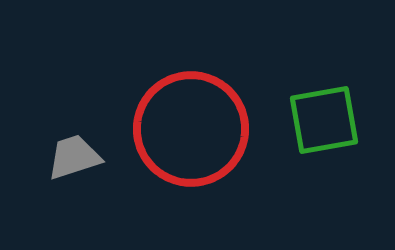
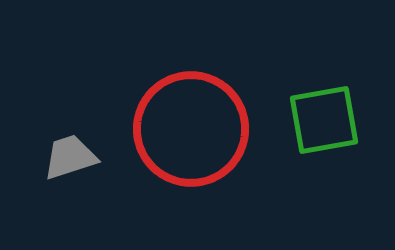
gray trapezoid: moved 4 px left
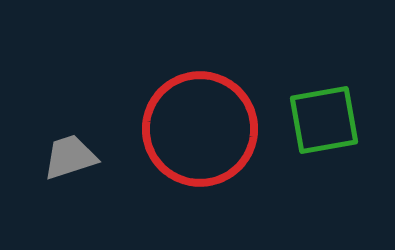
red circle: moved 9 px right
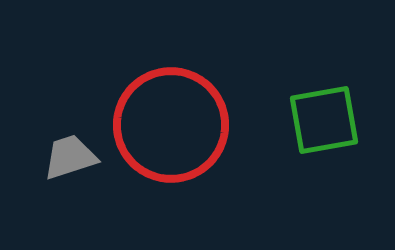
red circle: moved 29 px left, 4 px up
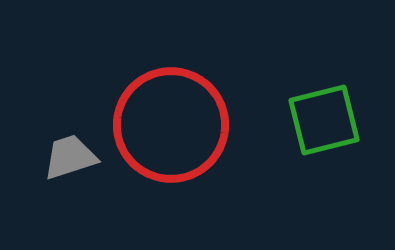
green square: rotated 4 degrees counterclockwise
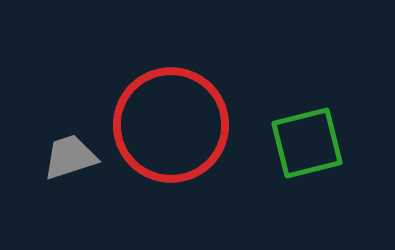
green square: moved 17 px left, 23 px down
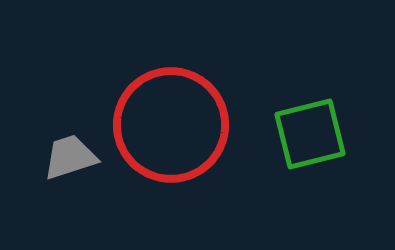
green square: moved 3 px right, 9 px up
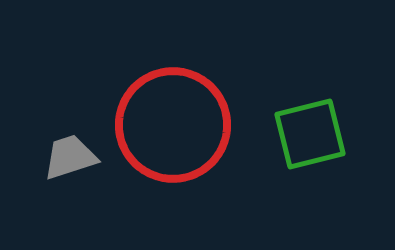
red circle: moved 2 px right
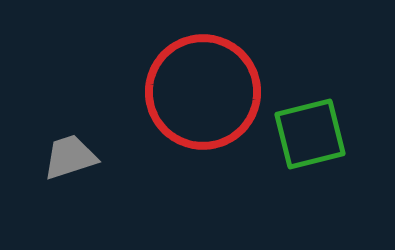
red circle: moved 30 px right, 33 px up
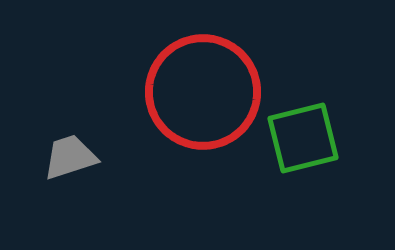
green square: moved 7 px left, 4 px down
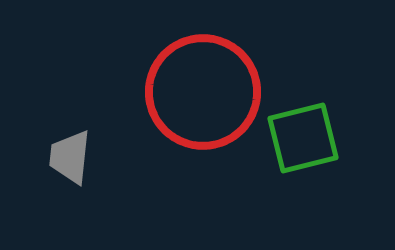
gray trapezoid: rotated 66 degrees counterclockwise
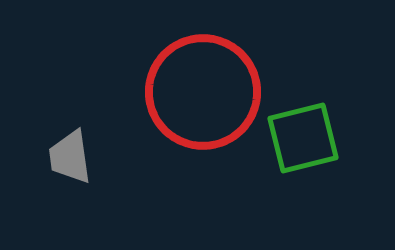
gray trapezoid: rotated 14 degrees counterclockwise
